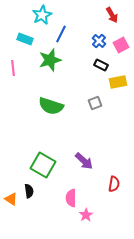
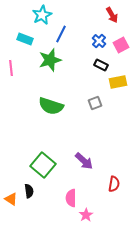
pink line: moved 2 px left
green square: rotated 10 degrees clockwise
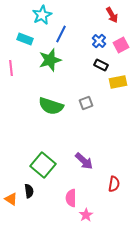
gray square: moved 9 px left
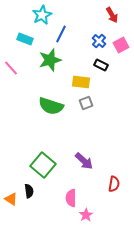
pink line: rotated 35 degrees counterclockwise
yellow rectangle: moved 37 px left; rotated 18 degrees clockwise
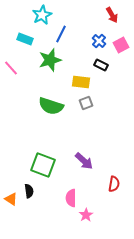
green square: rotated 20 degrees counterclockwise
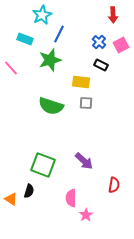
red arrow: moved 1 px right; rotated 28 degrees clockwise
blue line: moved 2 px left
blue cross: moved 1 px down
gray square: rotated 24 degrees clockwise
red semicircle: moved 1 px down
black semicircle: rotated 24 degrees clockwise
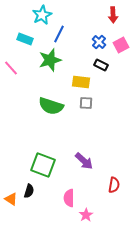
pink semicircle: moved 2 px left
